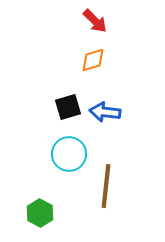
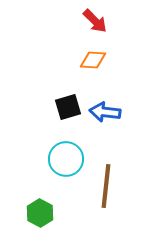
orange diamond: rotated 20 degrees clockwise
cyan circle: moved 3 px left, 5 px down
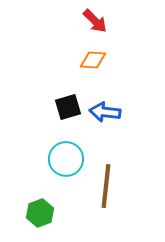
green hexagon: rotated 12 degrees clockwise
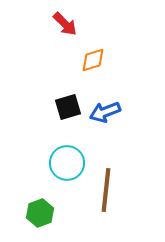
red arrow: moved 30 px left, 3 px down
orange diamond: rotated 20 degrees counterclockwise
blue arrow: rotated 28 degrees counterclockwise
cyan circle: moved 1 px right, 4 px down
brown line: moved 4 px down
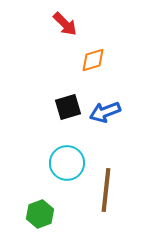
green hexagon: moved 1 px down
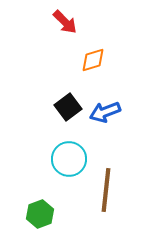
red arrow: moved 2 px up
black square: rotated 20 degrees counterclockwise
cyan circle: moved 2 px right, 4 px up
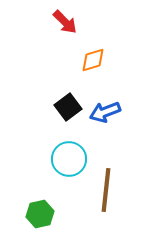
green hexagon: rotated 8 degrees clockwise
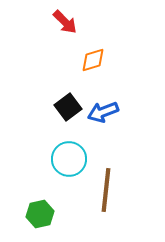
blue arrow: moved 2 px left
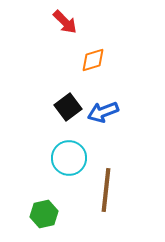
cyan circle: moved 1 px up
green hexagon: moved 4 px right
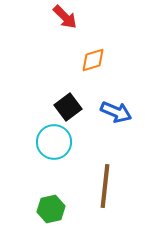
red arrow: moved 5 px up
blue arrow: moved 13 px right; rotated 136 degrees counterclockwise
cyan circle: moved 15 px left, 16 px up
brown line: moved 1 px left, 4 px up
green hexagon: moved 7 px right, 5 px up
